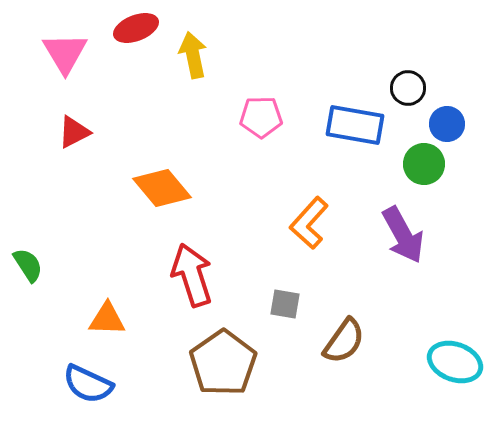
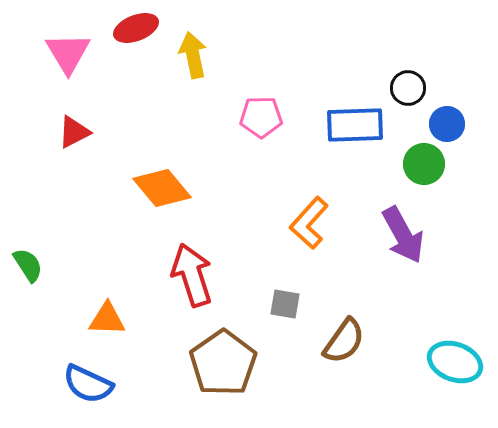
pink triangle: moved 3 px right
blue rectangle: rotated 12 degrees counterclockwise
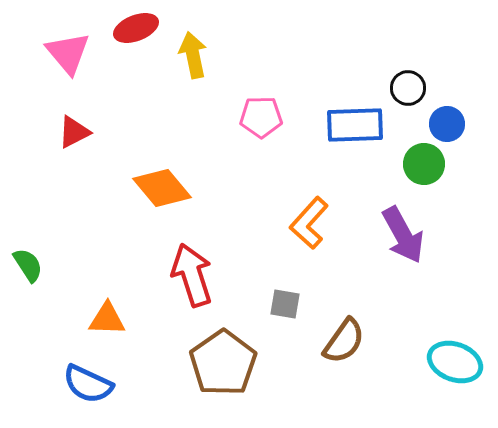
pink triangle: rotated 9 degrees counterclockwise
